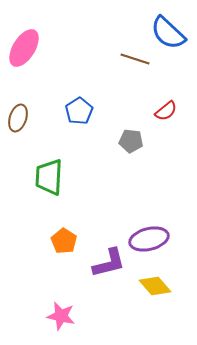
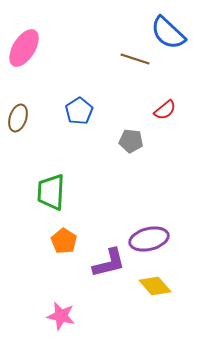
red semicircle: moved 1 px left, 1 px up
green trapezoid: moved 2 px right, 15 px down
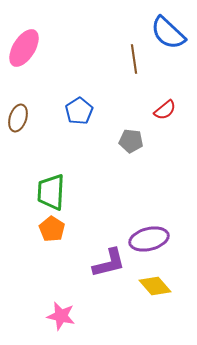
brown line: moved 1 px left; rotated 64 degrees clockwise
orange pentagon: moved 12 px left, 12 px up
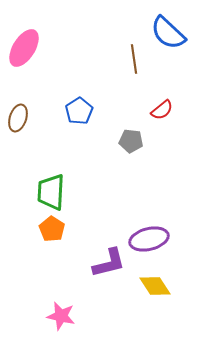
red semicircle: moved 3 px left
yellow diamond: rotated 8 degrees clockwise
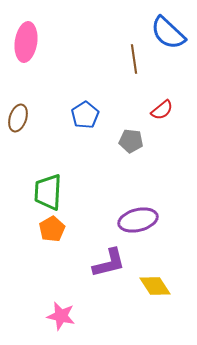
pink ellipse: moved 2 px right, 6 px up; rotated 24 degrees counterclockwise
blue pentagon: moved 6 px right, 4 px down
green trapezoid: moved 3 px left
orange pentagon: rotated 10 degrees clockwise
purple ellipse: moved 11 px left, 19 px up
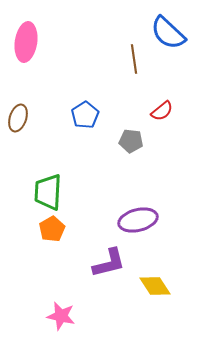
red semicircle: moved 1 px down
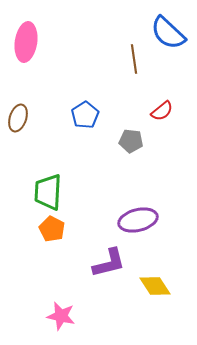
orange pentagon: rotated 15 degrees counterclockwise
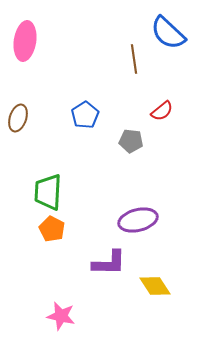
pink ellipse: moved 1 px left, 1 px up
purple L-shape: rotated 15 degrees clockwise
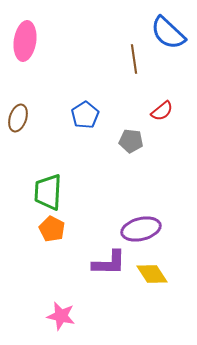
purple ellipse: moved 3 px right, 9 px down
yellow diamond: moved 3 px left, 12 px up
